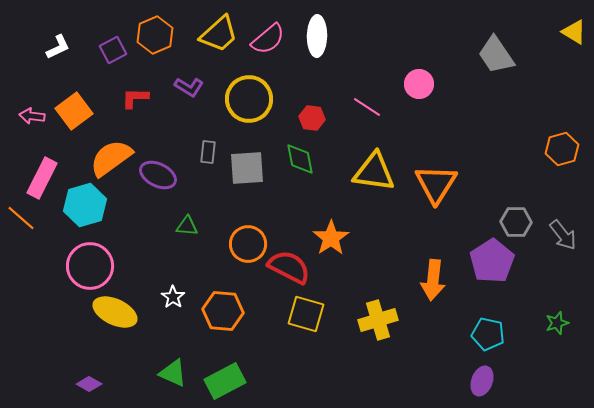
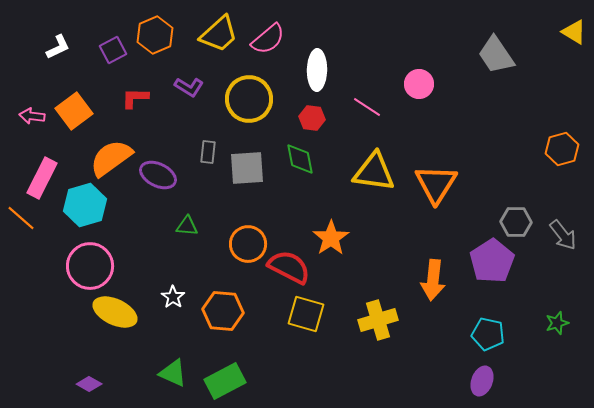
white ellipse at (317, 36): moved 34 px down
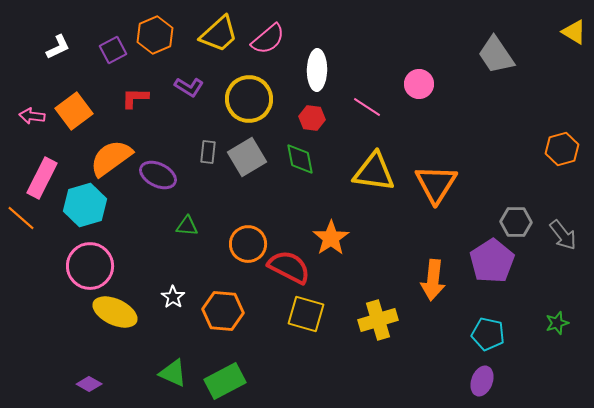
gray square at (247, 168): moved 11 px up; rotated 27 degrees counterclockwise
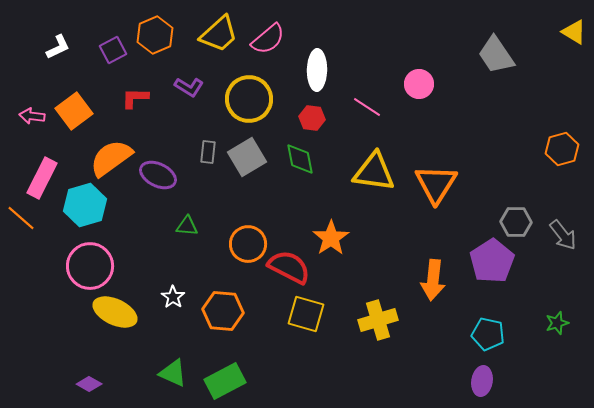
purple ellipse at (482, 381): rotated 12 degrees counterclockwise
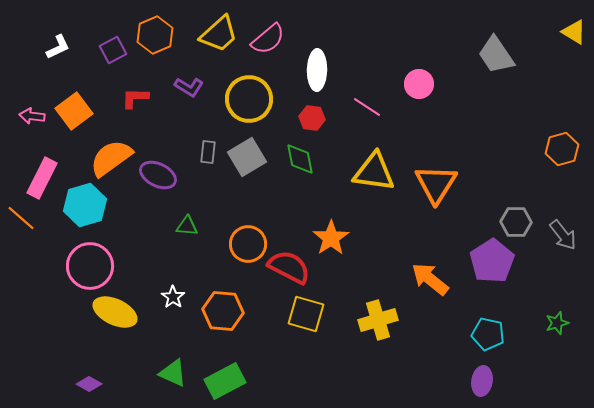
orange arrow at (433, 280): moved 3 px left, 1 px up; rotated 123 degrees clockwise
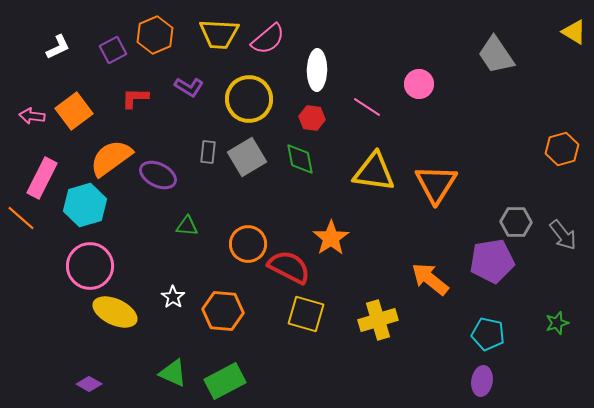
yellow trapezoid at (219, 34): rotated 45 degrees clockwise
purple pentagon at (492, 261): rotated 24 degrees clockwise
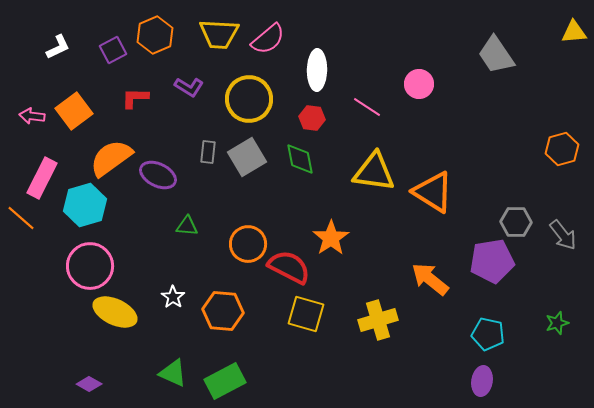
yellow triangle at (574, 32): rotated 36 degrees counterclockwise
orange triangle at (436, 184): moved 3 px left, 8 px down; rotated 30 degrees counterclockwise
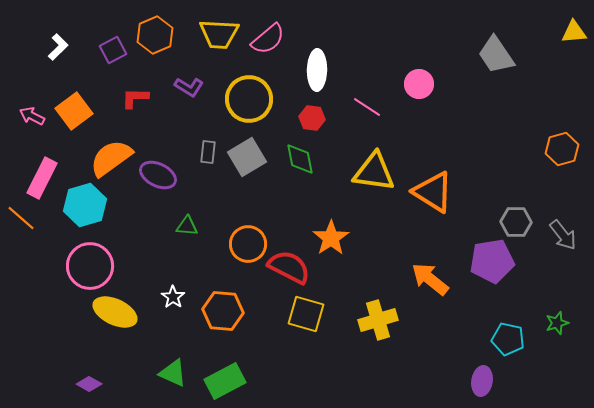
white L-shape at (58, 47): rotated 20 degrees counterclockwise
pink arrow at (32, 116): rotated 20 degrees clockwise
cyan pentagon at (488, 334): moved 20 px right, 5 px down
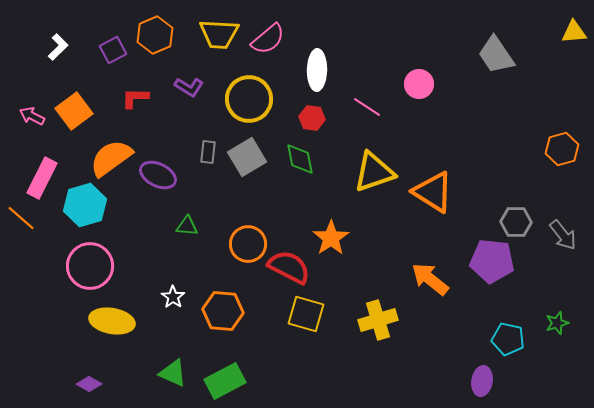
yellow triangle at (374, 172): rotated 27 degrees counterclockwise
purple pentagon at (492, 261): rotated 15 degrees clockwise
yellow ellipse at (115, 312): moved 3 px left, 9 px down; rotated 15 degrees counterclockwise
